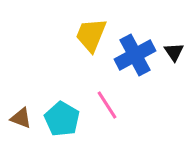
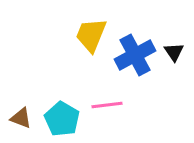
pink line: rotated 64 degrees counterclockwise
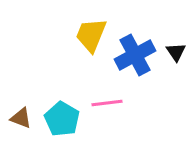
black triangle: moved 2 px right
pink line: moved 2 px up
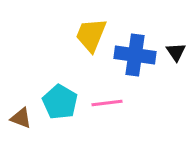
blue cross: rotated 36 degrees clockwise
cyan pentagon: moved 2 px left, 17 px up
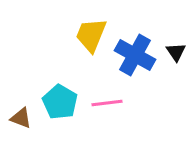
blue cross: rotated 21 degrees clockwise
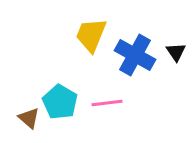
brown triangle: moved 8 px right; rotated 20 degrees clockwise
